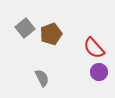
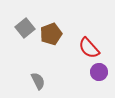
red semicircle: moved 5 px left
gray semicircle: moved 4 px left, 3 px down
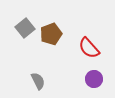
purple circle: moved 5 px left, 7 px down
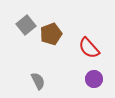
gray square: moved 1 px right, 3 px up
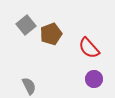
gray semicircle: moved 9 px left, 5 px down
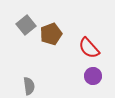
purple circle: moved 1 px left, 3 px up
gray semicircle: rotated 18 degrees clockwise
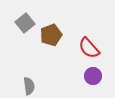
gray square: moved 1 px left, 2 px up
brown pentagon: moved 1 px down
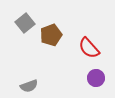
purple circle: moved 3 px right, 2 px down
gray semicircle: rotated 78 degrees clockwise
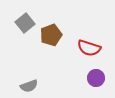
red semicircle: rotated 30 degrees counterclockwise
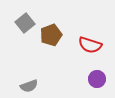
red semicircle: moved 1 px right, 3 px up
purple circle: moved 1 px right, 1 px down
